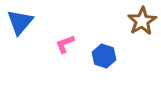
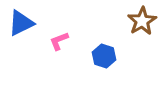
blue triangle: moved 1 px right, 1 px down; rotated 24 degrees clockwise
pink L-shape: moved 6 px left, 3 px up
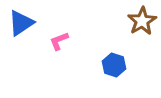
blue triangle: rotated 8 degrees counterclockwise
blue hexagon: moved 10 px right, 9 px down
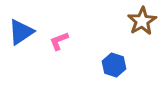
blue triangle: moved 9 px down
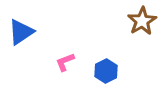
pink L-shape: moved 6 px right, 21 px down
blue hexagon: moved 8 px left, 6 px down; rotated 15 degrees clockwise
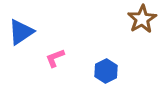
brown star: moved 2 px up
pink L-shape: moved 10 px left, 4 px up
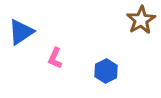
brown star: moved 1 px left, 1 px down
pink L-shape: rotated 45 degrees counterclockwise
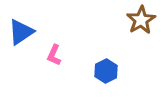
pink L-shape: moved 1 px left, 3 px up
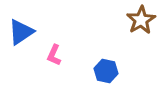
blue hexagon: rotated 20 degrees counterclockwise
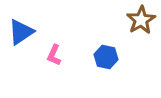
blue hexagon: moved 14 px up
